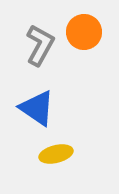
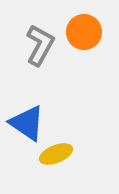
blue triangle: moved 10 px left, 15 px down
yellow ellipse: rotated 8 degrees counterclockwise
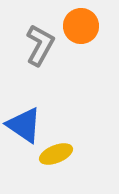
orange circle: moved 3 px left, 6 px up
blue triangle: moved 3 px left, 2 px down
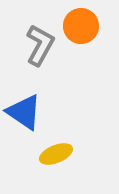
blue triangle: moved 13 px up
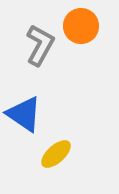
blue triangle: moved 2 px down
yellow ellipse: rotated 20 degrees counterclockwise
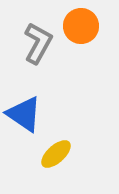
gray L-shape: moved 2 px left, 2 px up
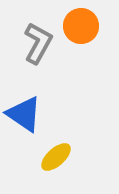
yellow ellipse: moved 3 px down
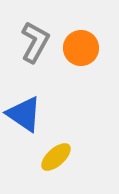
orange circle: moved 22 px down
gray L-shape: moved 3 px left, 1 px up
